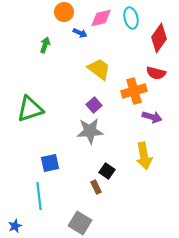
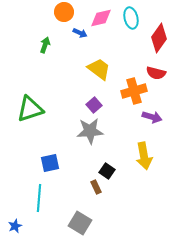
cyan line: moved 2 px down; rotated 12 degrees clockwise
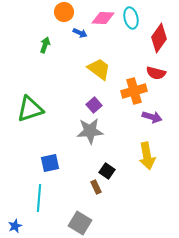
pink diamond: moved 2 px right; rotated 15 degrees clockwise
yellow arrow: moved 3 px right
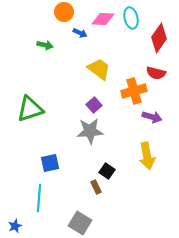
pink diamond: moved 1 px down
green arrow: rotated 84 degrees clockwise
